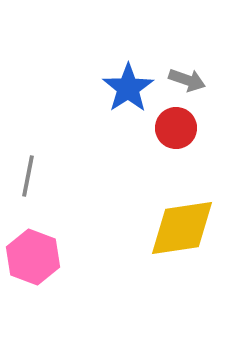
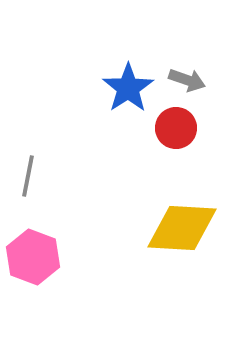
yellow diamond: rotated 12 degrees clockwise
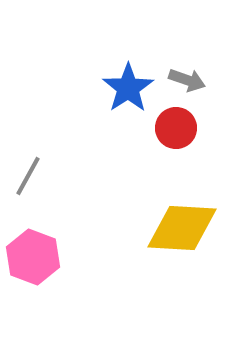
gray line: rotated 18 degrees clockwise
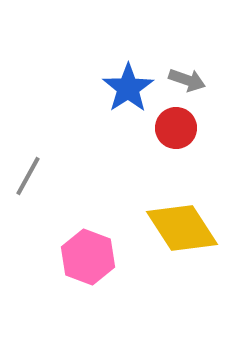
yellow diamond: rotated 54 degrees clockwise
pink hexagon: moved 55 px right
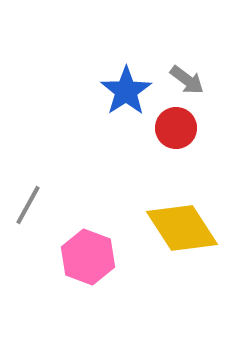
gray arrow: rotated 18 degrees clockwise
blue star: moved 2 px left, 3 px down
gray line: moved 29 px down
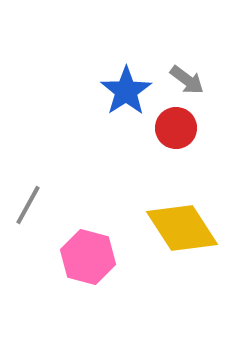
pink hexagon: rotated 6 degrees counterclockwise
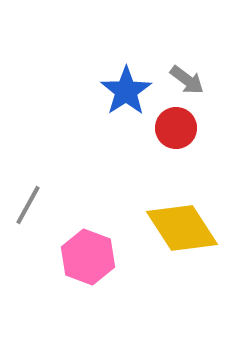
pink hexagon: rotated 6 degrees clockwise
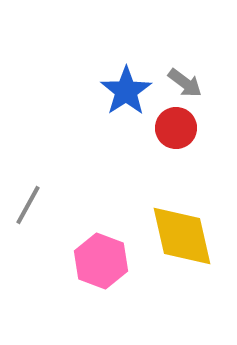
gray arrow: moved 2 px left, 3 px down
yellow diamond: moved 8 px down; rotated 20 degrees clockwise
pink hexagon: moved 13 px right, 4 px down
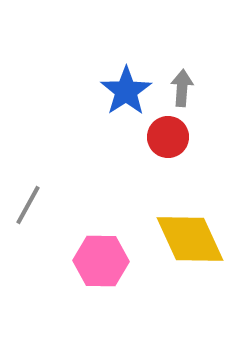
gray arrow: moved 3 px left, 5 px down; rotated 123 degrees counterclockwise
red circle: moved 8 px left, 9 px down
yellow diamond: moved 8 px right, 3 px down; rotated 12 degrees counterclockwise
pink hexagon: rotated 20 degrees counterclockwise
